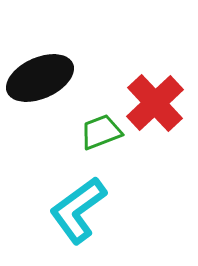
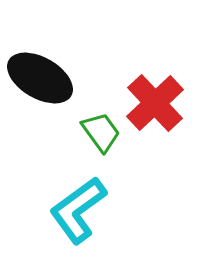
black ellipse: rotated 54 degrees clockwise
green trapezoid: rotated 75 degrees clockwise
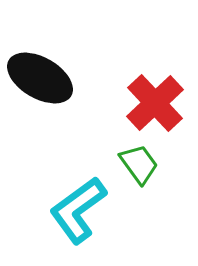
green trapezoid: moved 38 px right, 32 px down
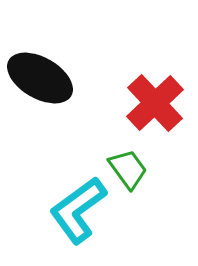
green trapezoid: moved 11 px left, 5 px down
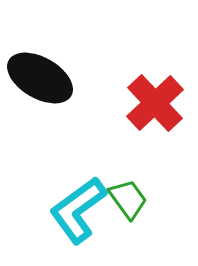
green trapezoid: moved 30 px down
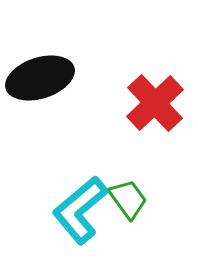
black ellipse: rotated 48 degrees counterclockwise
cyan L-shape: moved 2 px right; rotated 4 degrees counterclockwise
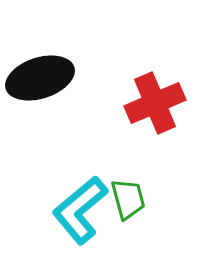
red cross: rotated 20 degrees clockwise
green trapezoid: rotated 21 degrees clockwise
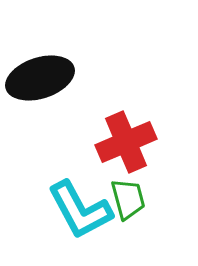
red cross: moved 29 px left, 39 px down
cyan L-shape: rotated 78 degrees counterclockwise
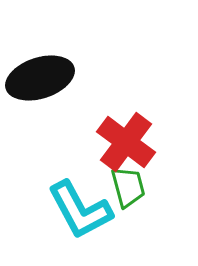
red cross: rotated 30 degrees counterclockwise
green trapezoid: moved 12 px up
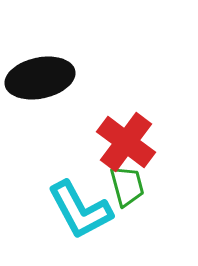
black ellipse: rotated 6 degrees clockwise
green trapezoid: moved 1 px left, 1 px up
